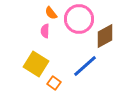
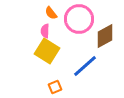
yellow square: moved 11 px right, 13 px up
orange square: moved 1 px right, 4 px down; rotated 32 degrees clockwise
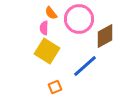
pink semicircle: moved 1 px left, 3 px up
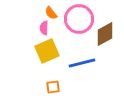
brown diamond: moved 2 px up
yellow square: rotated 35 degrees clockwise
blue line: moved 3 px left, 3 px up; rotated 28 degrees clockwise
orange square: moved 2 px left; rotated 16 degrees clockwise
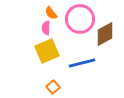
pink circle: moved 1 px right
pink semicircle: moved 2 px right
orange square: rotated 32 degrees counterclockwise
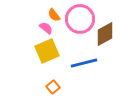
orange semicircle: moved 3 px right, 2 px down
pink semicircle: rotated 128 degrees clockwise
blue line: moved 2 px right
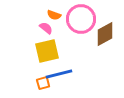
orange semicircle: rotated 32 degrees counterclockwise
pink circle: moved 1 px right
yellow square: rotated 10 degrees clockwise
blue line: moved 25 px left, 11 px down
orange square: moved 10 px left, 4 px up; rotated 24 degrees clockwise
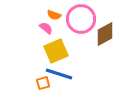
yellow square: moved 9 px right; rotated 10 degrees counterclockwise
blue line: rotated 32 degrees clockwise
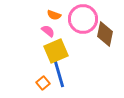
pink circle: moved 2 px right
pink semicircle: moved 2 px right, 3 px down
brown diamond: rotated 50 degrees counterclockwise
blue line: rotated 56 degrees clockwise
orange square: rotated 24 degrees counterclockwise
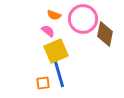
orange square: rotated 32 degrees clockwise
